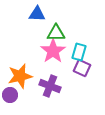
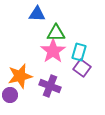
purple square: rotated 12 degrees clockwise
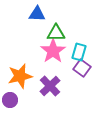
purple cross: rotated 25 degrees clockwise
purple circle: moved 5 px down
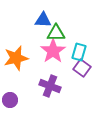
blue triangle: moved 6 px right, 6 px down
orange star: moved 4 px left, 18 px up
purple cross: rotated 25 degrees counterclockwise
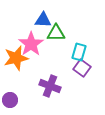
pink star: moved 22 px left, 7 px up
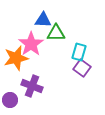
purple cross: moved 18 px left
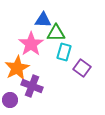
cyan rectangle: moved 15 px left
orange star: moved 1 px right, 10 px down; rotated 15 degrees counterclockwise
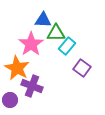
cyan rectangle: moved 3 px right, 6 px up; rotated 24 degrees clockwise
orange star: rotated 15 degrees counterclockwise
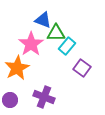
blue triangle: rotated 18 degrees clockwise
orange star: rotated 15 degrees clockwise
purple cross: moved 12 px right, 11 px down
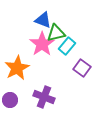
green triangle: rotated 12 degrees counterclockwise
pink star: moved 11 px right
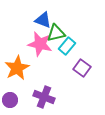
pink star: moved 2 px left; rotated 25 degrees counterclockwise
